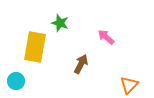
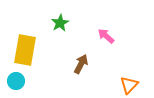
green star: rotated 24 degrees clockwise
pink arrow: moved 1 px up
yellow rectangle: moved 10 px left, 3 px down
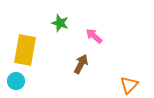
green star: rotated 24 degrees counterclockwise
pink arrow: moved 12 px left
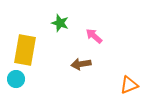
brown arrow: rotated 126 degrees counterclockwise
cyan circle: moved 2 px up
orange triangle: rotated 24 degrees clockwise
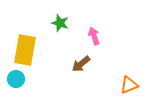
pink arrow: rotated 30 degrees clockwise
brown arrow: rotated 30 degrees counterclockwise
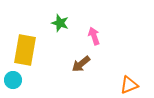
cyan circle: moved 3 px left, 1 px down
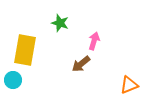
pink arrow: moved 5 px down; rotated 36 degrees clockwise
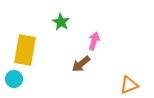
green star: moved 1 px right, 1 px up; rotated 12 degrees clockwise
cyan circle: moved 1 px right, 1 px up
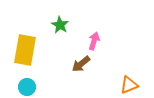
green star: moved 1 px left, 3 px down
cyan circle: moved 13 px right, 8 px down
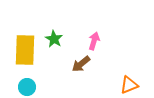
green star: moved 6 px left, 14 px down
yellow rectangle: rotated 8 degrees counterclockwise
